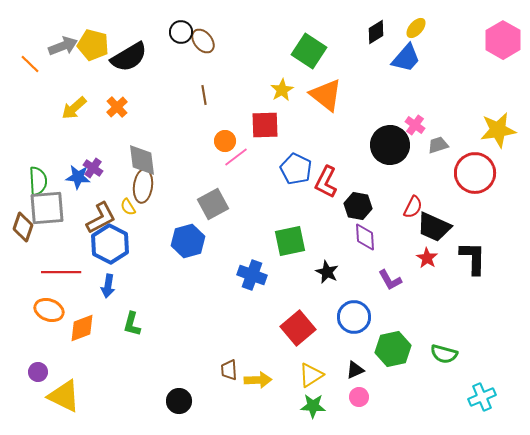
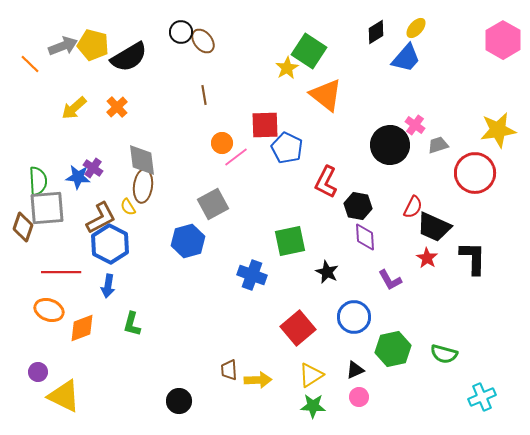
yellow star at (282, 90): moved 5 px right, 22 px up
orange circle at (225, 141): moved 3 px left, 2 px down
blue pentagon at (296, 169): moved 9 px left, 21 px up
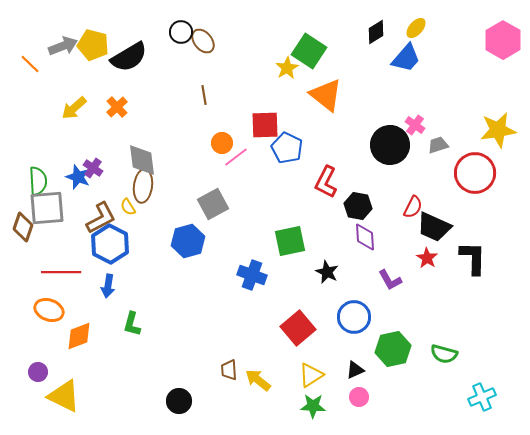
blue star at (78, 177): rotated 15 degrees clockwise
orange diamond at (82, 328): moved 3 px left, 8 px down
yellow arrow at (258, 380): rotated 140 degrees counterclockwise
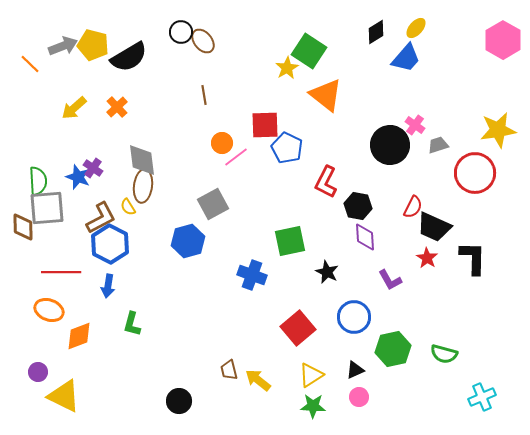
brown diamond at (23, 227): rotated 20 degrees counterclockwise
brown trapezoid at (229, 370): rotated 10 degrees counterclockwise
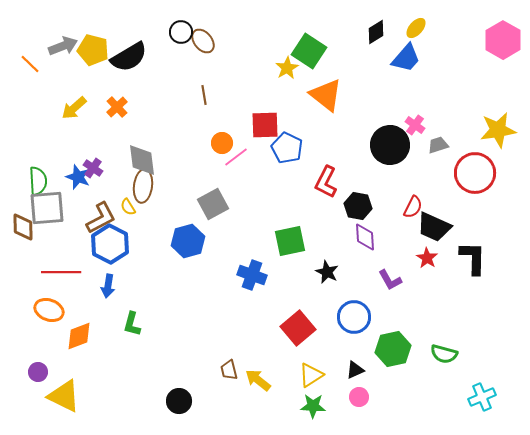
yellow pentagon at (93, 45): moved 5 px down
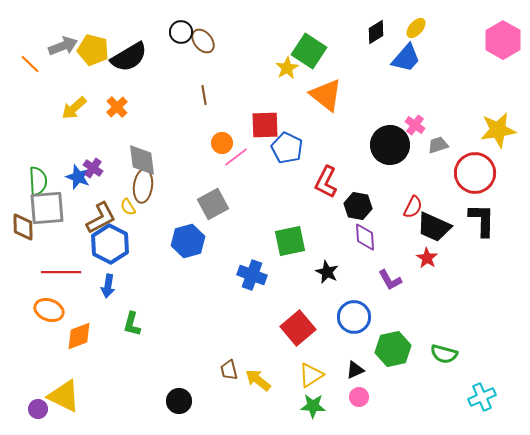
black L-shape at (473, 258): moved 9 px right, 38 px up
purple circle at (38, 372): moved 37 px down
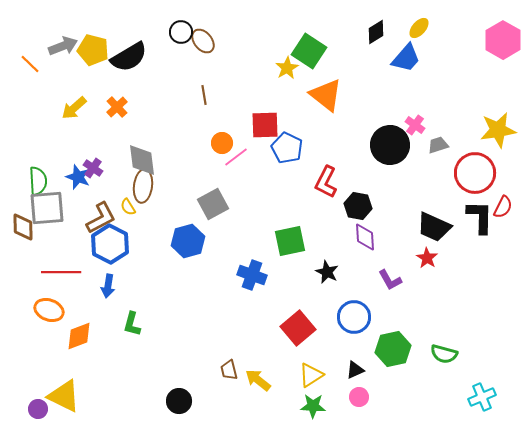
yellow ellipse at (416, 28): moved 3 px right
red semicircle at (413, 207): moved 90 px right
black L-shape at (482, 220): moved 2 px left, 3 px up
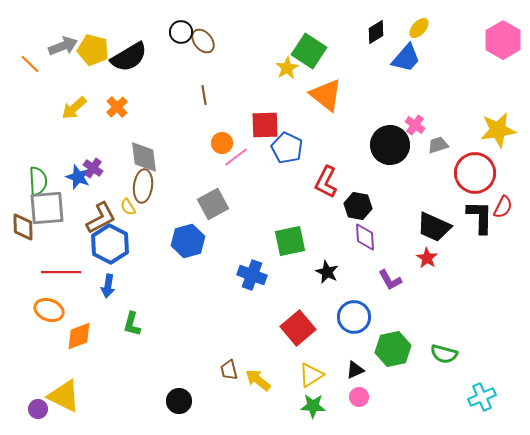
gray diamond at (142, 160): moved 2 px right, 3 px up
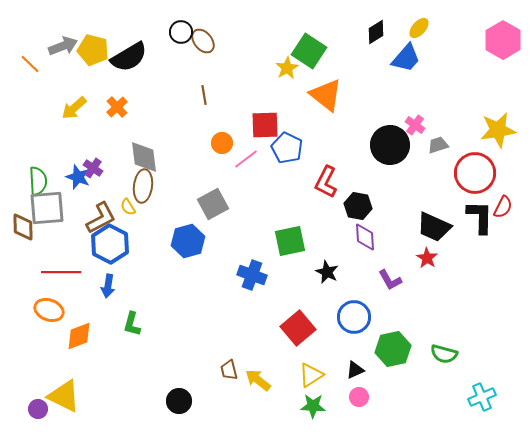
pink line at (236, 157): moved 10 px right, 2 px down
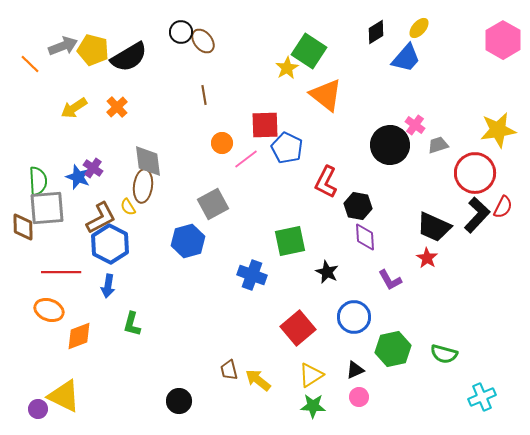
yellow arrow at (74, 108): rotated 8 degrees clockwise
gray diamond at (144, 157): moved 4 px right, 4 px down
black L-shape at (480, 217): moved 3 px left, 2 px up; rotated 42 degrees clockwise
